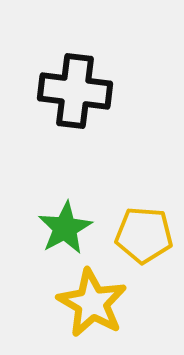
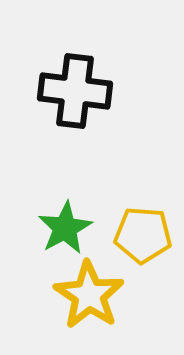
yellow pentagon: moved 1 px left
yellow star: moved 3 px left, 8 px up; rotated 4 degrees clockwise
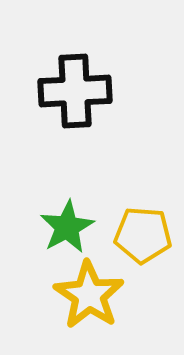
black cross: rotated 10 degrees counterclockwise
green star: moved 2 px right, 1 px up
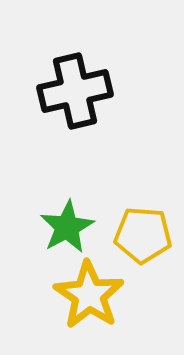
black cross: rotated 10 degrees counterclockwise
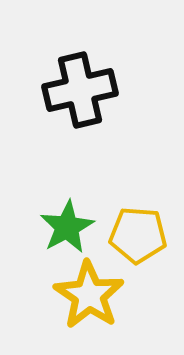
black cross: moved 5 px right, 1 px up
yellow pentagon: moved 5 px left
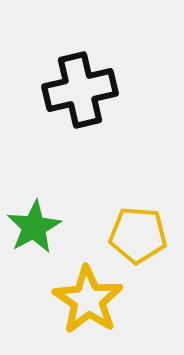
green star: moved 33 px left
yellow star: moved 1 px left, 5 px down
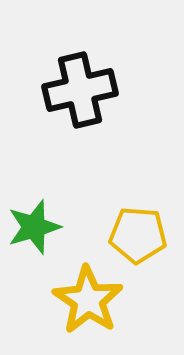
green star: rotated 12 degrees clockwise
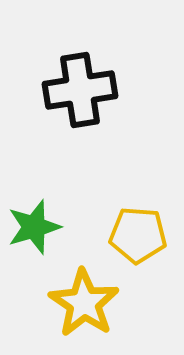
black cross: rotated 4 degrees clockwise
yellow star: moved 4 px left, 3 px down
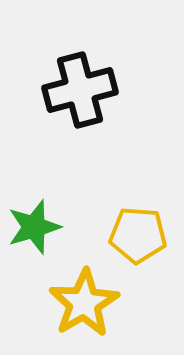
black cross: rotated 6 degrees counterclockwise
yellow star: rotated 8 degrees clockwise
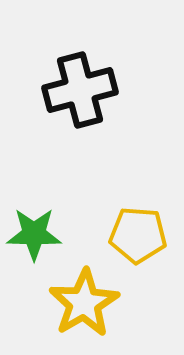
green star: moved 7 px down; rotated 18 degrees clockwise
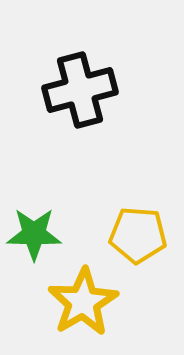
yellow star: moved 1 px left, 1 px up
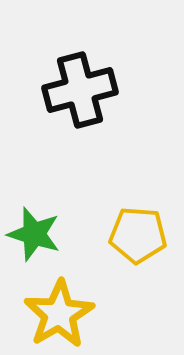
green star: rotated 16 degrees clockwise
yellow star: moved 24 px left, 12 px down
